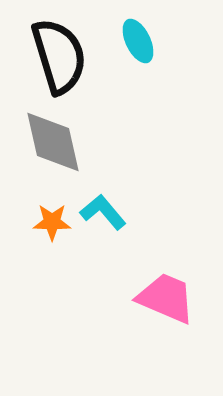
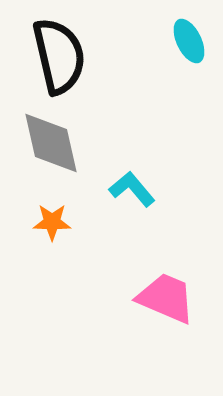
cyan ellipse: moved 51 px right
black semicircle: rotated 4 degrees clockwise
gray diamond: moved 2 px left, 1 px down
cyan L-shape: moved 29 px right, 23 px up
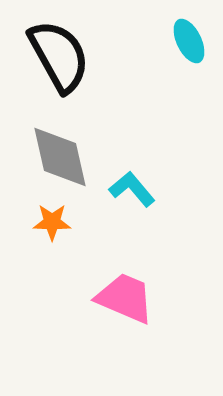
black semicircle: rotated 16 degrees counterclockwise
gray diamond: moved 9 px right, 14 px down
pink trapezoid: moved 41 px left
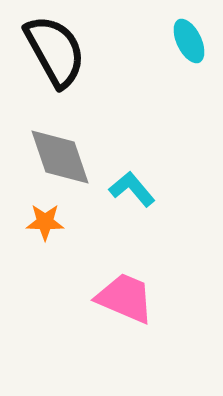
black semicircle: moved 4 px left, 5 px up
gray diamond: rotated 6 degrees counterclockwise
orange star: moved 7 px left
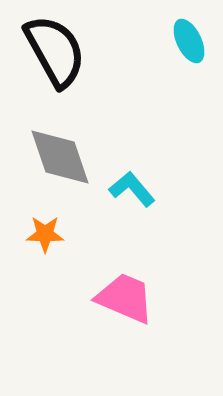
orange star: moved 12 px down
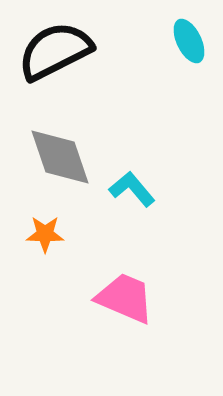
black semicircle: rotated 88 degrees counterclockwise
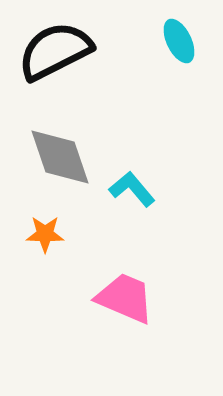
cyan ellipse: moved 10 px left
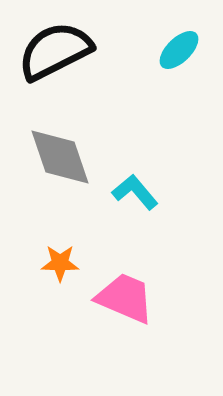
cyan ellipse: moved 9 px down; rotated 72 degrees clockwise
cyan L-shape: moved 3 px right, 3 px down
orange star: moved 15 px right, 29 px down
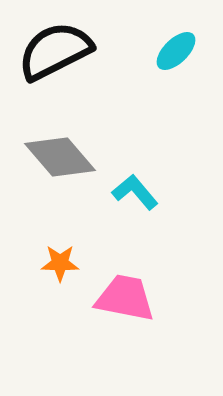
cyan ellipse: moved 3 px left, 1 px down
gray diamond: rotated 22 degrees counterclockwise
pink trapezoid: rotated 12 degrees counterclockwise
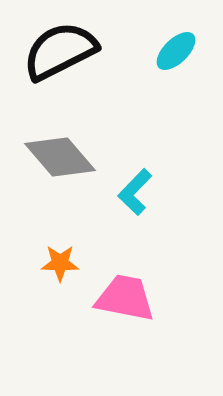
black semicircle: moved 5 px right
cyan L-shape: rotated 96 degrees counterclockwise
